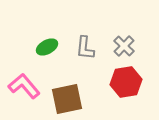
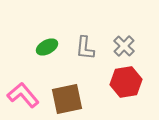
pink L-shape: moved 1 px left, 9 px down
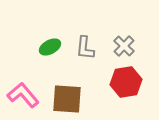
green ellipse: moved 3 px right
brown square: rotated 16 degrees clockwise
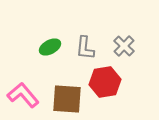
red hexagon: moved 21 px left
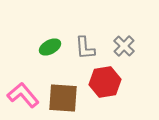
gray L-shape: rotated 10 degrees counterclockwise
brown square: moved 4 px left, 1 px up
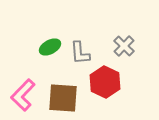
gray L-shape: moved 5 px left, 5 px down
red hexagon: rotated 24 degrees counterclockwise
pink L-shape: rotated 96 degrees counterclockwise
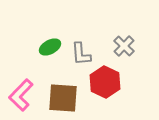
gray L-shape: moved 1 px right, 1 px down
pink L-shape: moved 2 px left
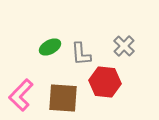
red hexagon: rotated 20 degrees counterclockwise
